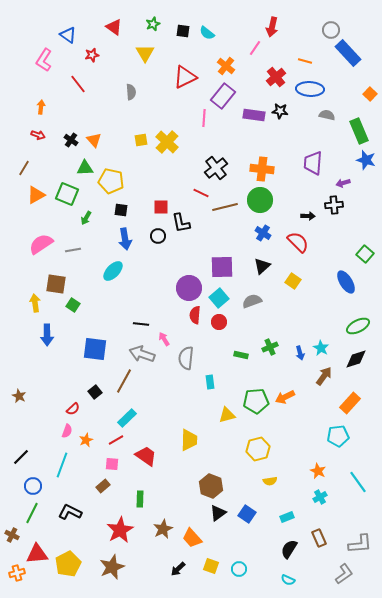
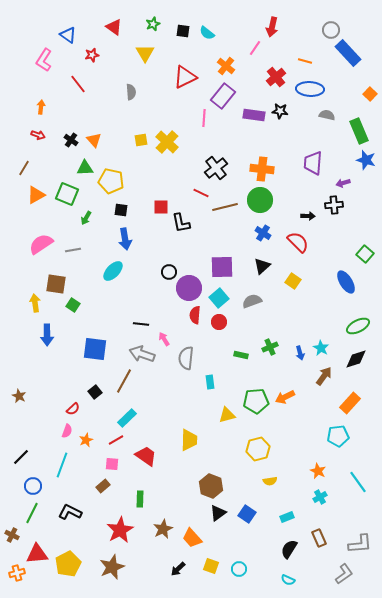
black circle at (158, 236): moved 11 px right, 36 px down
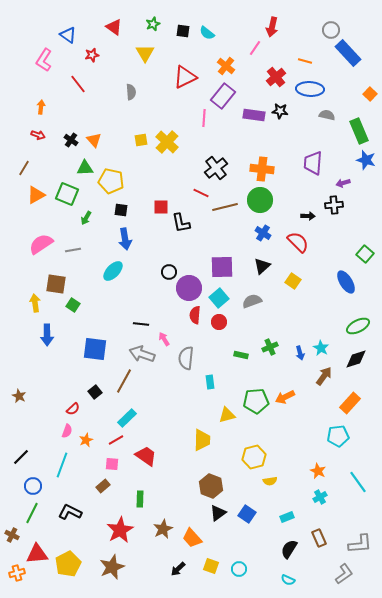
yellow trapezoid at (189, 440): moved 13 px right
yellow hexagon at (258, 449): moved 4 px left, 8 px down
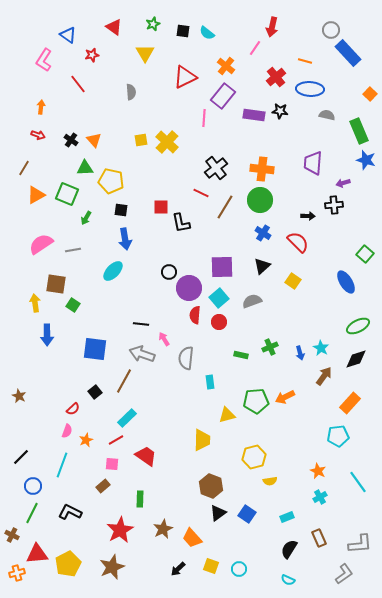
brown line at (225, 207): rotated 45 degrees counterclockwise
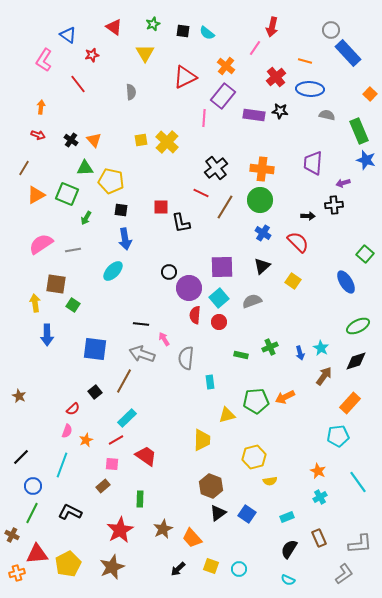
black diamond at (356, 359): moved 2 px down
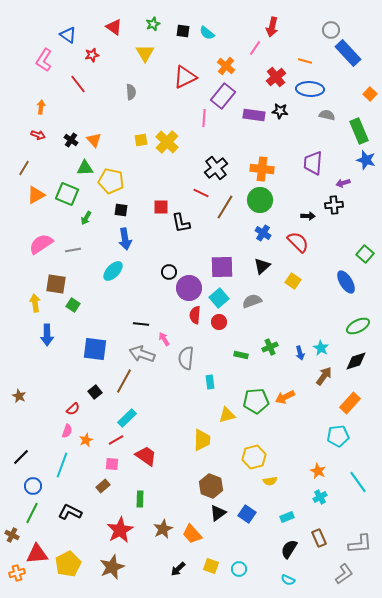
orange trapezoid at (192, 538): moved 4 px up
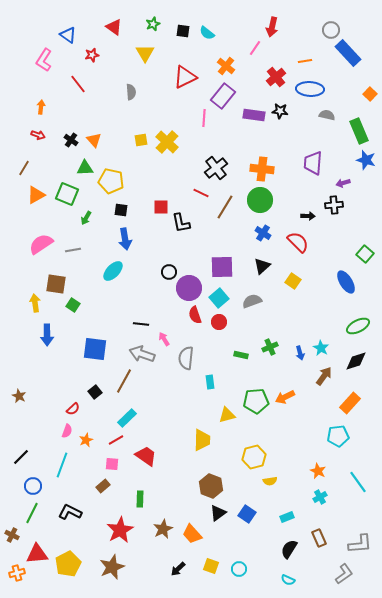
orange line at (305, 61): rotated 24 degrees counterclockwise
red semicircle at (195, 315): rotated 24 degrees counterclockwise
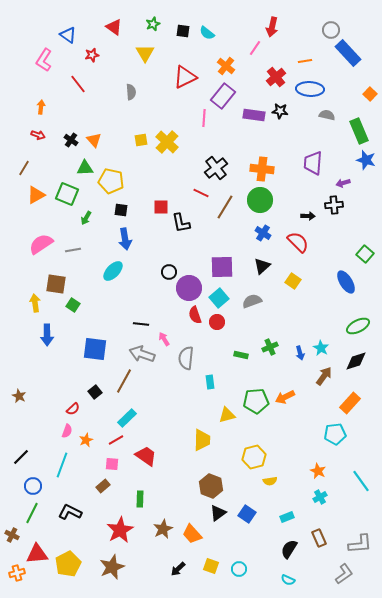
red circle at (219, 322): moved 2 px left
cyan pentagon at (338, 436): moved 3 px left, 2 px up
cyan line at (358, 482): moved 3 px right, 1 px up
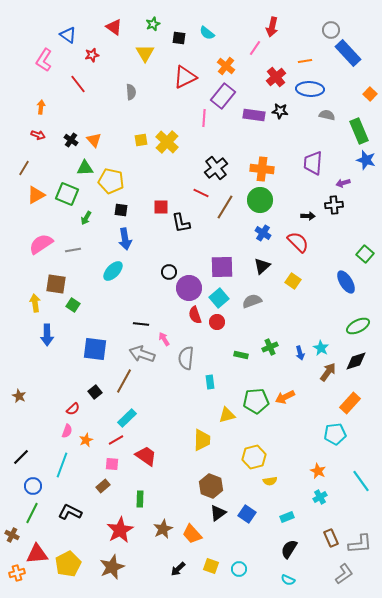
black square at (183, 31): moved 4 px left, 7 px down
brown arrow at (324, 376): moved 4 px right, 4 px up
brown rectangle at (319, 538): moved 12 px right
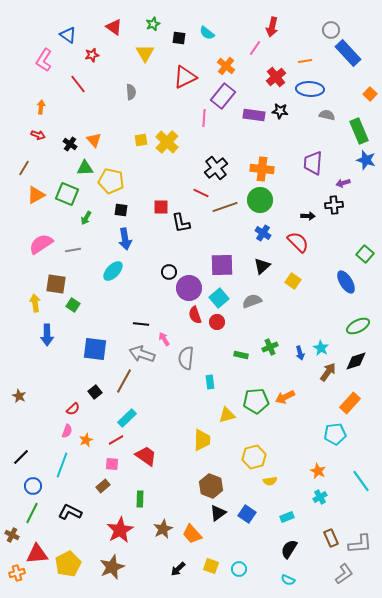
black cross at (71, 140): moved 1 px left, 4 px down
brown line at (225, 207): rotated 40 degrees clockwise
purple square at (222, 267): moved 2 px up
